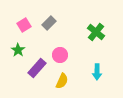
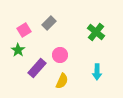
pink square: moved 5 px down
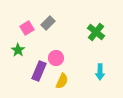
gray rectangle: moved 1 px left
pink square: moved 3 px right, 2 px up
pink circle: moved 4 px left, 3 px down
purple rectangle: moved 2 px right, 3 px down; rotated 18 degrees counterclockwise
cyan arrow: moved 3 px right
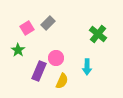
green cross: moved 2 px right, 2 px down
cyan arrow: moved 13 px left, 5 px up
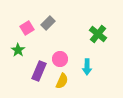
pink circle: moved 4 px right, 1 px down
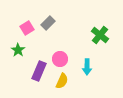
green cross: moved 2 px right, 1 px down
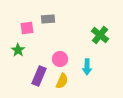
gray rectangle: moved 4 px up; rotated 40 degrees clockwise
pink square: rotated 24 degrees clockwise
purple rectangle: moved 5 px down
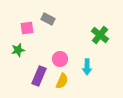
gray rectangle: rotated 32 degrees clockwise
green star: rotated 24 degrees clockwise
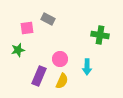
green cross: rotated 30 degrees counterclockwise
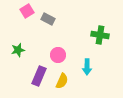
pink square: moved 17 px up; rotated 24 degrees counterclockwise
pink circle: moved 2 px left, 4 px up
